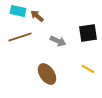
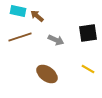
gray arrow: moved 2 px left, 1 px up
brown ellipse: rotated 20 degrees counterclockwise
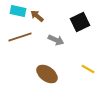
black square: moved 8 px left, 11 px up; rotated 18 degrees counterclockwise
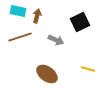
brown arrow: rotated 64 degrees clockwise
yellow line: rotated 16 degrees counterclockwise
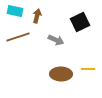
cyan rectangle: moved 3 px left
brown line: moved 2 px left
yellow line: rotated 16 degrees counterclockwise
brown ellipse: moved 14 px right; rotated 35 degrees counterclockwise
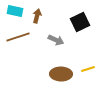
yellow line: rotated 16 degrees counterclockwise
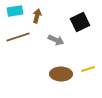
cyan rectangle: rotated 21 degrees counterclockwise
